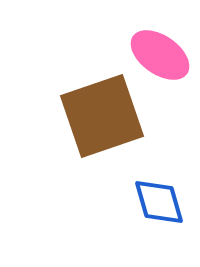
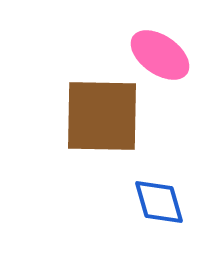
brown square: rotated 20 degrees clockwise
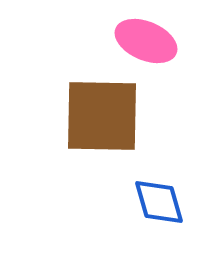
pink ellipse: moved 14 px left, 14 px up; rotated 12 degrees counterclockwise
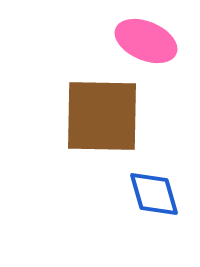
blue diamond: moved 5 px left, 8 px up
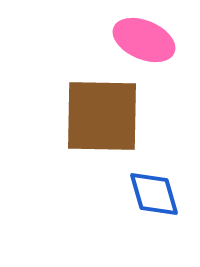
pink ellipse: moved 2 px left, 1 px up
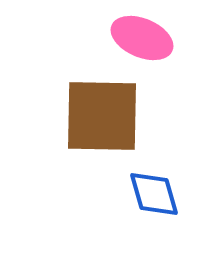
pink ellipse: moved 2 px left, 2 px up
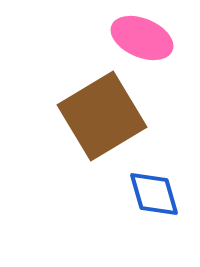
brown square: rotated 32 degrees counterclockwise
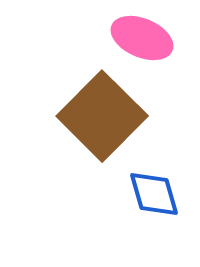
brown square: rotated 14 degrees counterclockwise
